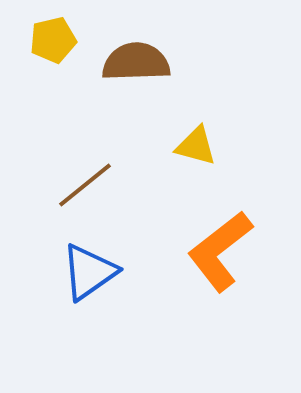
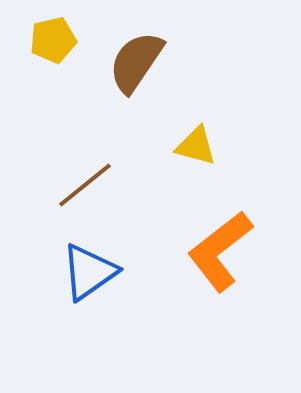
brown semicircle: rotated 54 degrees counterclockwise
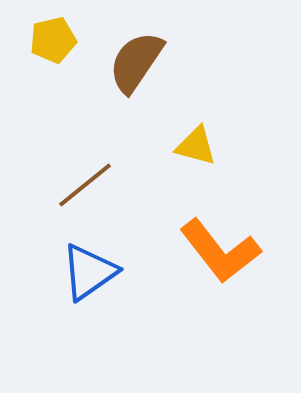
orange L-shape: rotated 90 degrees counterclockwise
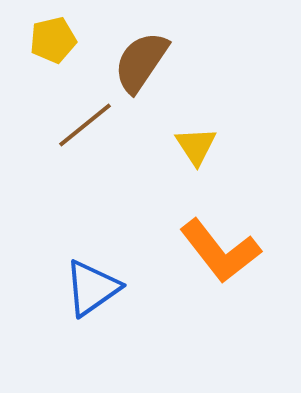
brown semicircle: moved 5 px right
yellow triangle: rotated 42 degrees clockwise
brown line: moved 60 px up
blue triangle: moved 3 px right, 16 px down
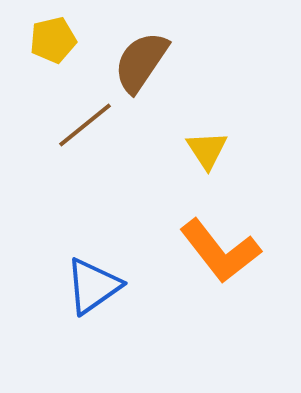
yellow triangle: moved 11 px right, 4 px down
blue triangle: moved 1 px right, 2 px up
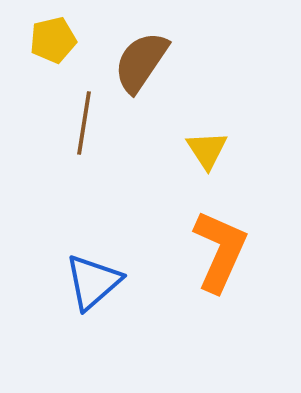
brown line: moved 1 px left, 2 px up; rotated 42 degrees counterclockwise
orange L-shape: rotated 118 degrees counterclockwise
blue triangle: moved 4 px up; rotated 6 degrees counterclockwise
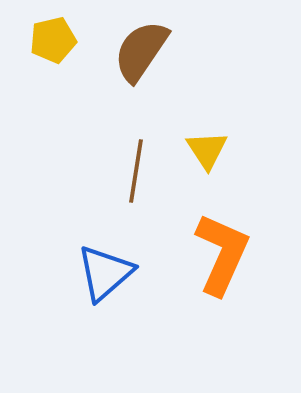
brown semicircle: moved 11 px up
brown line: moved 52 px right, 48 px down
orange L-shape: moved 2 px right, 3 px down
blue triangle: moved 12 px right, 9 px up
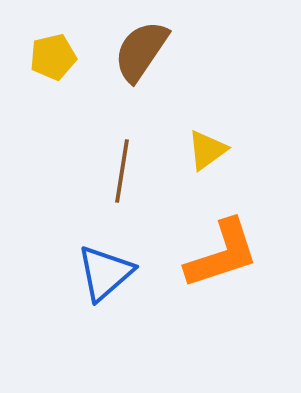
yellow pentagon: moved 17 px down
yellow triangle: rotated 27 degrees clockwise
brown line: moved 14 px left
orange L-shape: rotated 48 degrees clockwise
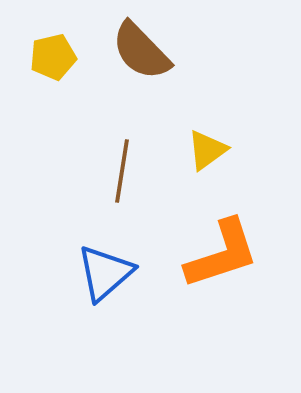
brown semicircle: rotated 78 degrees counterclockwise
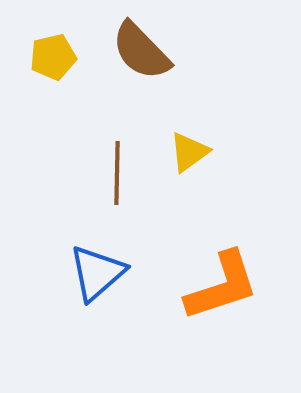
yellow triangle: moved 18 px left, 2 px down
brown line: moved 5 px left, 2 px down; rotated 8 degrees counterclockwise
orange L-shape: moved 32 px down
blue triangle: moved 8 px left
